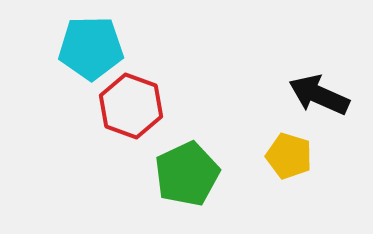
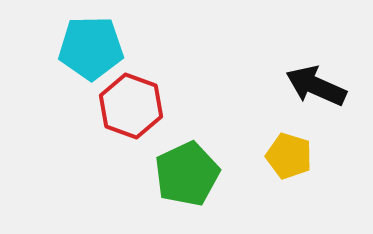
black arrow: moved 3 px left, 9 px up
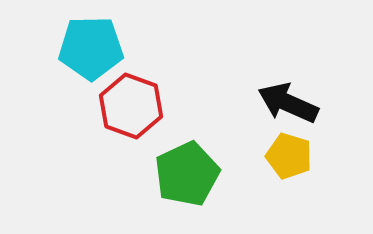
black arrow: moved 28 px left, 17 px down
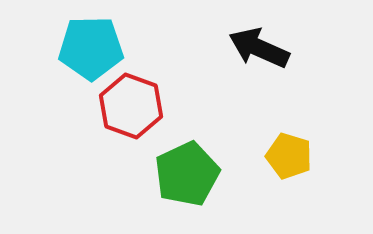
black arrow: moved 29 px left, 55 px up
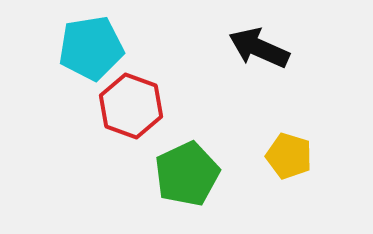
cyan pentagon: rotated 8 degrees counterclockwise
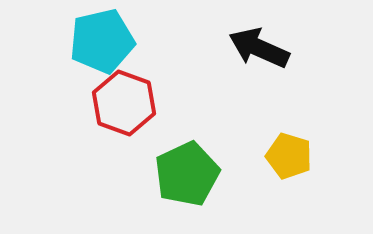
cyan pentagon: moved 11 px right, 7 px up; rotated 4 degrees counterclockwise
red hexagon: moved 7 px left, 3 px up
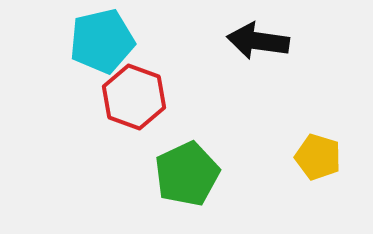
black arrow: moved 1 px left, 7 px up; rotated 16 degrees counterclockwise
red hexagon: moved 10 px right, 6 px up
yellow pentagon: moved 29 px right, 1 px down
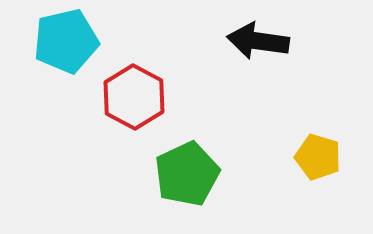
cyan pentagon: moved 36 px left
red hexagon: rotated 8 degrees clockwise
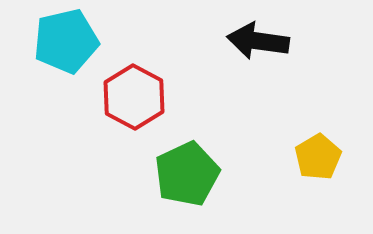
yellow pentagon: rotated 24 degrees clockwise
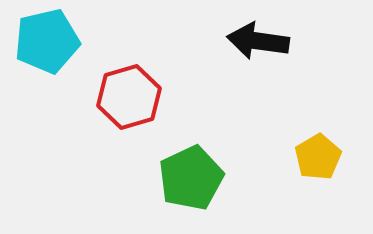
cyan pentagon: moved 19 px left
red hexagon: moved 5 px left; rotated 16 degrees clockwise
green pentagon: moved 4 px right, 4 px down
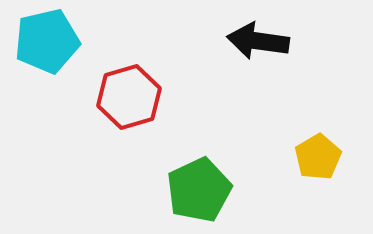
green pentagon: moved 8 px right, 12 px down
